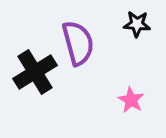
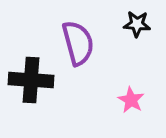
black cross: moved 4 px left, 8 px down; rotated 36 degrees clockwise
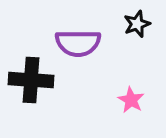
black star: rotated 24 degrees counterclockwise
purple semicircle: rotated 105 degrees clockwise
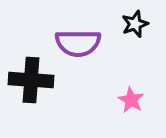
black star: moved 2 px left
